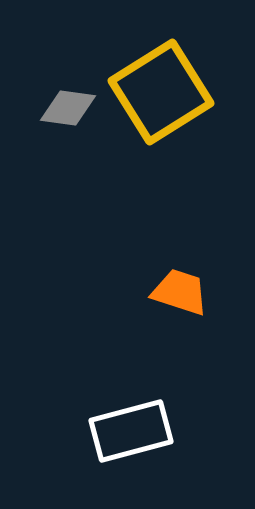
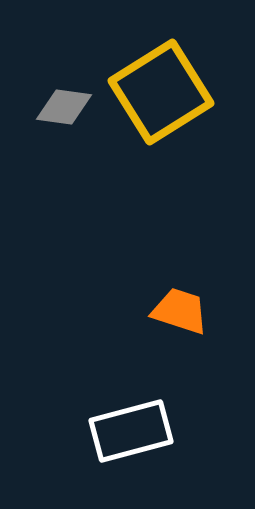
gray diamond: moved 4 px left, 1 px up
orange trapezoid: moved 19 px down
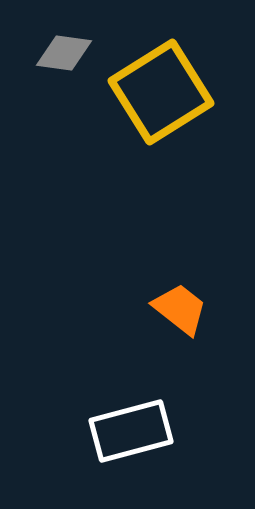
gray diamond: moved 54 px up
orange trapezoid: moved 2 px up; rotated 20 degrees clockwise
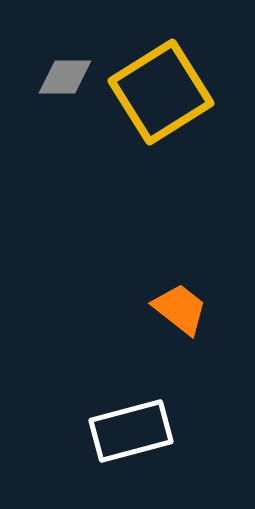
gray diamond: moved 1 px right, 24 px down; rotated 8 degrees counterclockwise
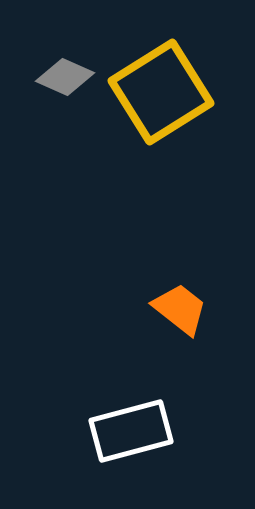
gray diamond: rotated 24 degrees clockwise
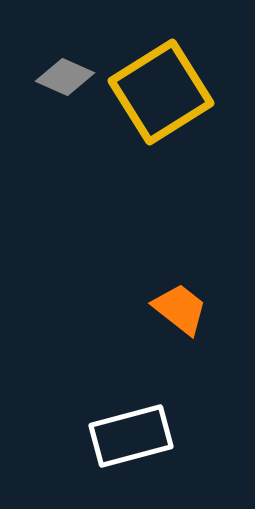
white rectangle: moved 5 px down
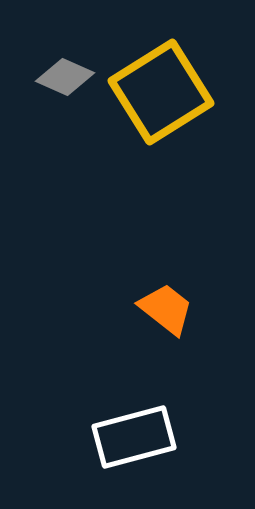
orange trapezoid: moved 14 px left
white rectangle: moved 3 px right, 1 px down
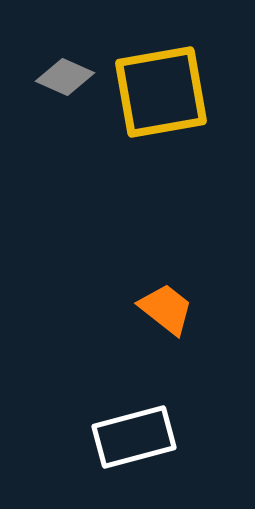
yellow square: rotated 22 degrees clockwise
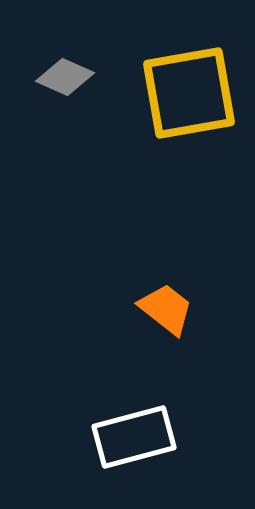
yellow square: moved 28 px right, 1 px down
